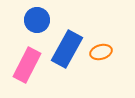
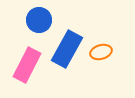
blue circle: moved 2 px right
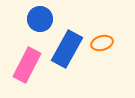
blue circle: moved 1 px right, 1 px up
orange ellipse: moved 1 px right, 9 px up
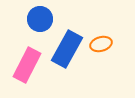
orange ellipse: moved 1 px left, 1 px down
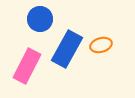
orange ellipse: moved 1 px down
pink rectangle: moved 1 px down
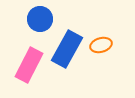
pink rectangle: moved 2 px right, 1 px up
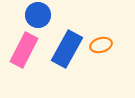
blue circle: moved 2 px left, 4 px up
pink rectangle: moved 5 px left, 15 px up
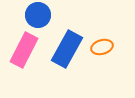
orange ellipse: moved 1 px right, 2 px down
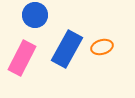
blue circle: moved 3 px left
pink rectangle: moved 2 px left, 8 px down
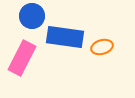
blue circle: moved 3 px left, 1 px down
blue rectangle: moved 2 px left, 12 px up; rotated 69 degrees clockwise
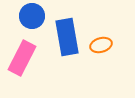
blue rectangle: moved 2 px right; rotated 72 degrees clockwise
orange ellipse: moved 1 px left, 2 px up
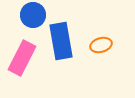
blue circle: moved 1 px right, 1 px up
blue rectangle: moved 6 px left, 4 px down
